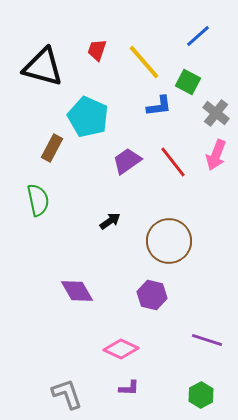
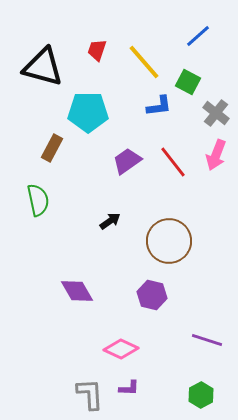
cyan pentagon: moved 5 px up; rotated 24 degrees counterclockwise
gray L-shape: moved 23 px right; rotated 16 degrees clockwise
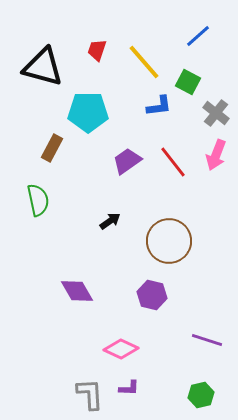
green hexagon: rotated 15 degrees clockwise
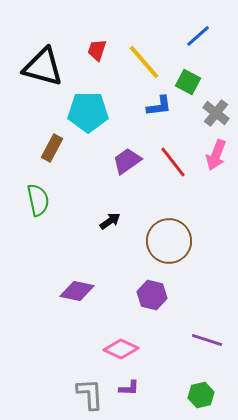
purple diamond: rotated 48 degrees counterclockwise
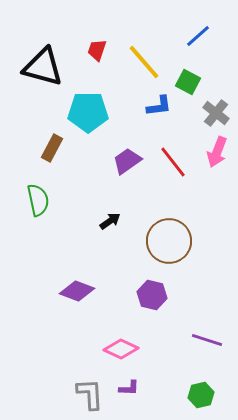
pink arrow: moved 1 px right, 3 px up
purple diamond: rotated 8 degrees clockwise
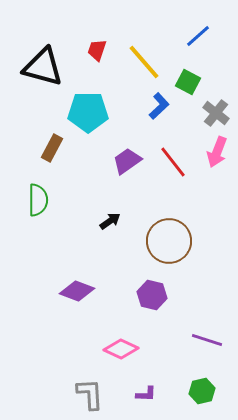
blue L-shape: rotated 36 degrees counterclockwise
green semicircle: rotated 12 degrees clockwise
purple L-shape: moved 17 px right, 6 px down
green hexagon: moved 1 px right, 4 px up
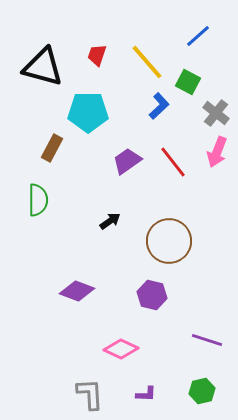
red trapezoid: moved 5 px down
yellow line: moved 3 px right
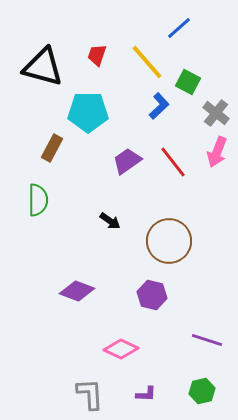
blue line: moved 19 px left, 8 px up
black arrow: rotated 70 degrees clockwise
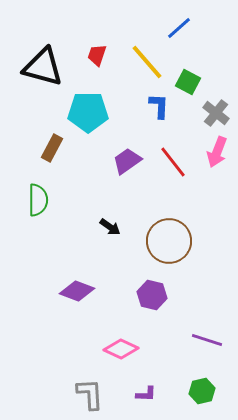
blue L-shape: rotated 44 degrees counterclockwise
black arrow: moved 6 px down
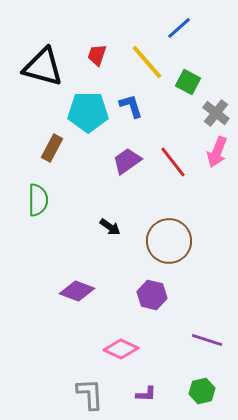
blue L-shape: moved 28 px left; rotated 20 degrees counterclockwise
